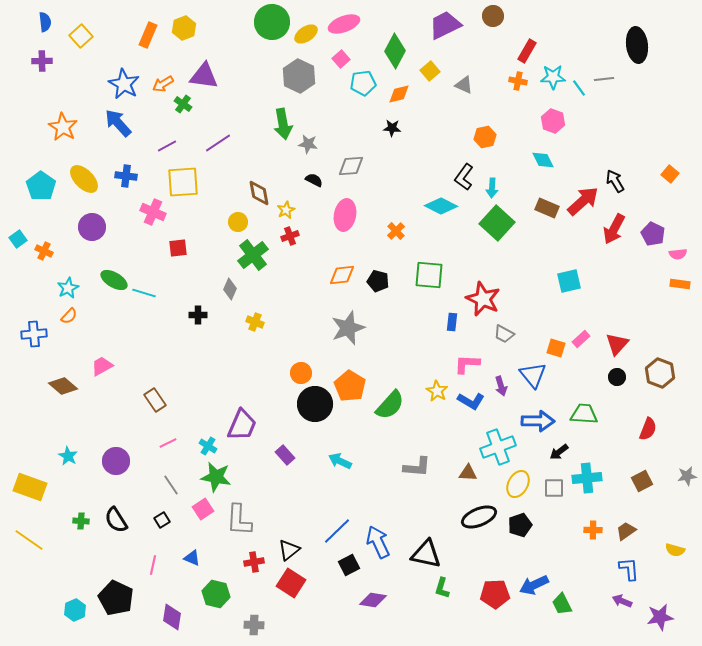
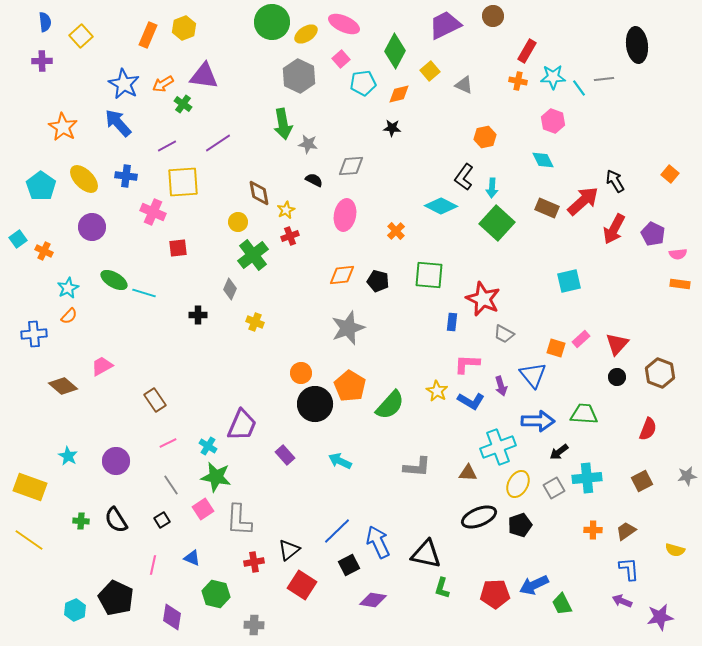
pink ellipse at (344, 24): rotated 44 degrees clockwise
gray square at (554, 488): rotated 30 degrees counterclockwise
red square at (291, 583): moved 11 px right, 2 px down
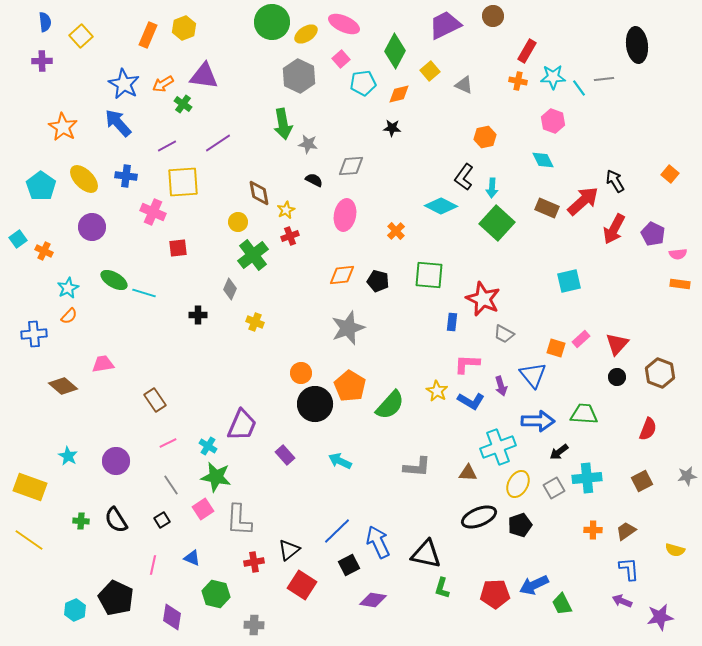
pink trapezoid at (102, 366): moved 1 px right, 2 px up; rotated 20 degrees clockwise
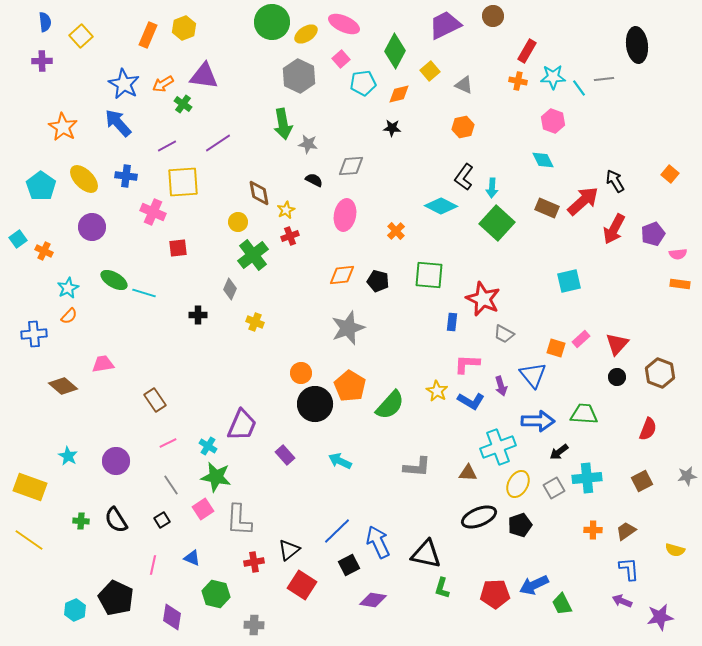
orange hexagon at (485, 137): moved 22 px left, 10 px up
purple pentagon at (653, 234): rotated 25 degrees clockwise
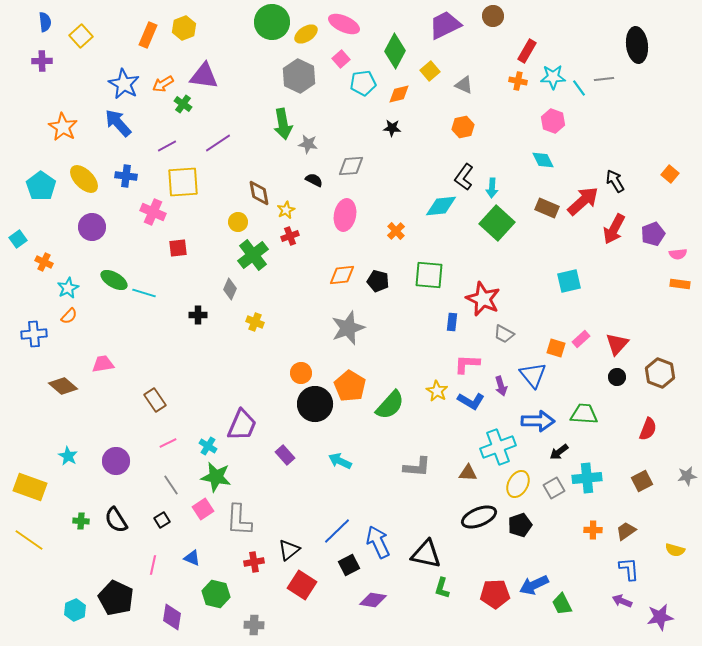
cyan diamond at (441, 206): rotated 32 degrees counterclockwise
orange cross at (44, 251): moved 11 px down
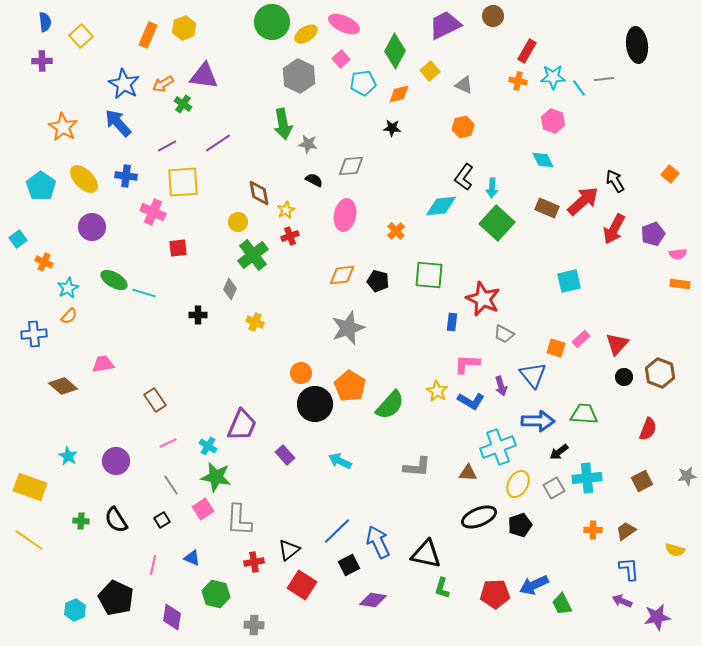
black circle at (617, 377): moved 7 px right
purple star at (660, 617): moved 3 px left
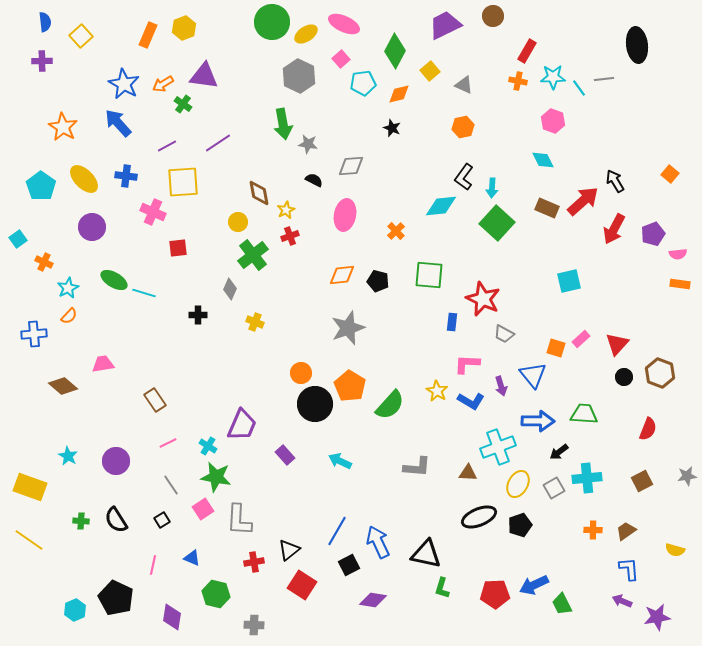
black star at (392, 128): rotated 18 degrees clockwise
blue line at (337, 531): rotated 16 degrees counterclockwise
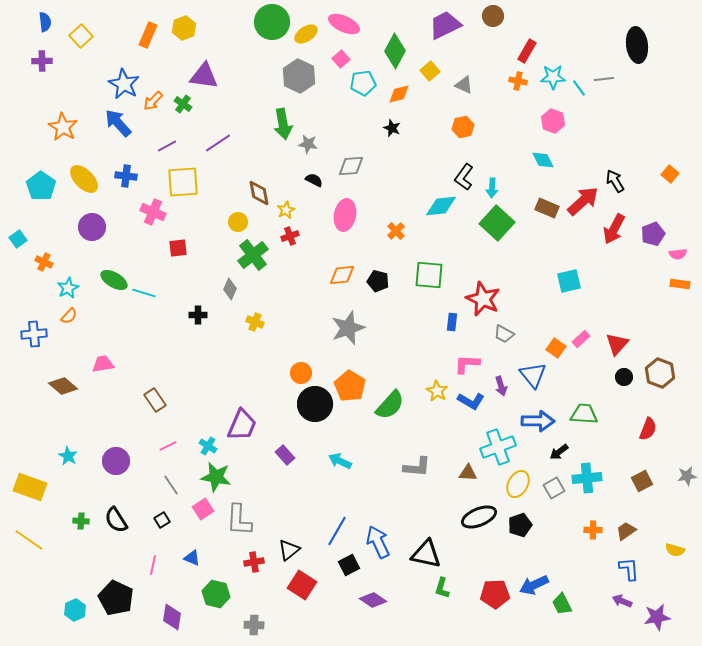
orange arrow at (163, 84): moved 10 px left, 17 px down; rotated 15 degrees counterclockwise
orange square at (556, 348): rotated 18 degrees clockwise
pink line at (168, 443): moved 3 px down
purple diamond at (373, 600): rotated 24 degrees clockwise
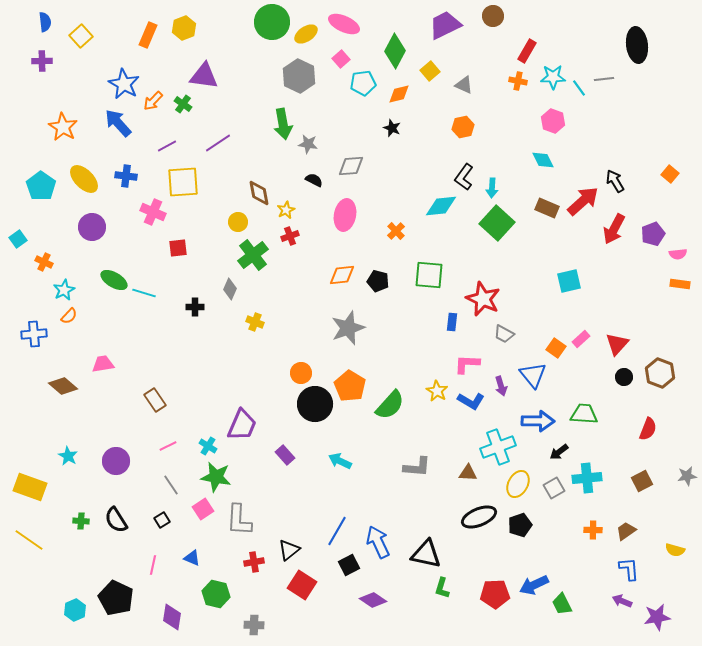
cyan star at (68, 288): moved 4 px left, 2 px down
black cross at (198, 315): moved 3 px left, 8 px up
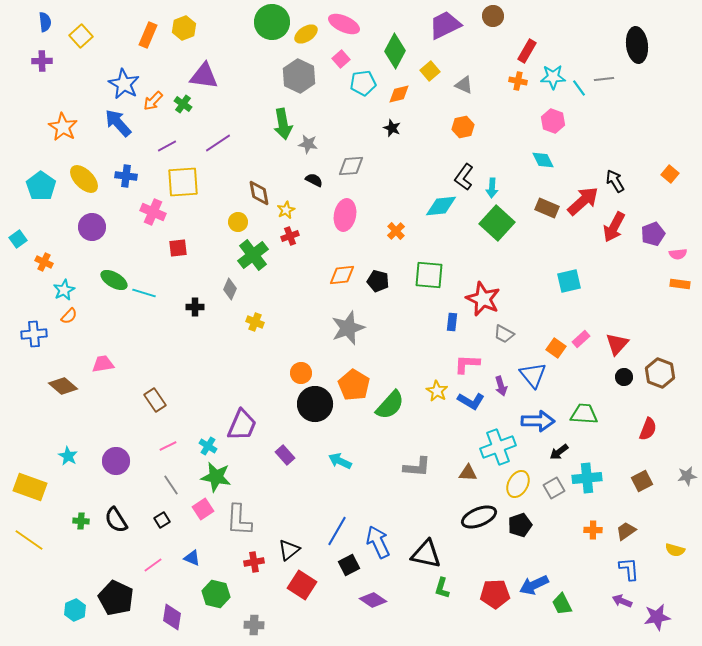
red arrow at (614, 229): moved 2 px up
orange pentagon at (350, 386): moved 4 px right, 1 px up
pink line at (153, 565): rotated 42 degrees clockwise
